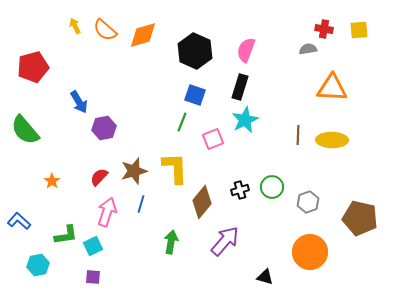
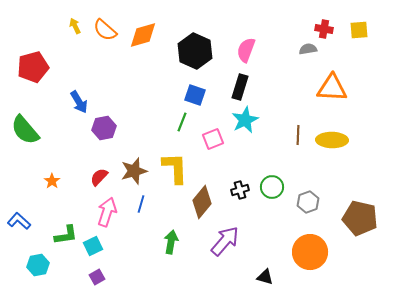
purple square: moved 4 px right; rotated 35 degrees counterclockwise
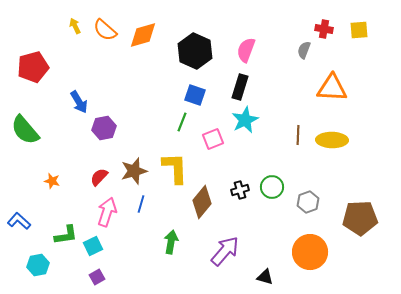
gray semicircle: moved 4 px left, 1 px down; rotated 60 degrees counterclockwise
orange star: rotated 21 degrees counterclockwise
brown pentagon: rotated 16 degrees counterclockwise
purple arrow: moved 10 px down
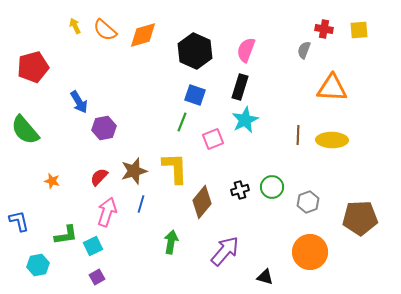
blue L-shape: rotated 35 degrees clockwise
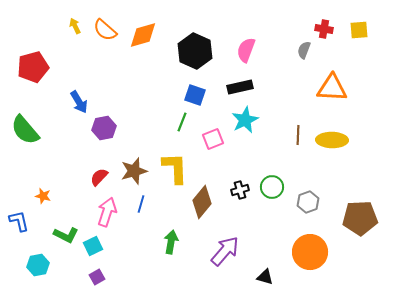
black rectangle: rotated 60 degrees clockwise
orange star: moved 9 px left, 15 px down
green L-shape: rotated 35 degrees clockwise
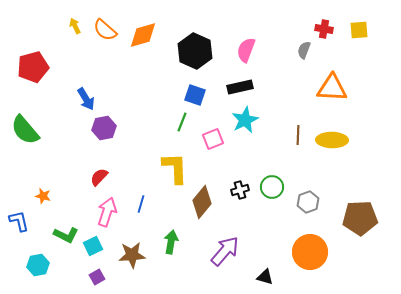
blue arrow: moved 7 px right, 3 px up
brown star: moved 2 px left, 84 px down; rotated 12 degrees clockwise
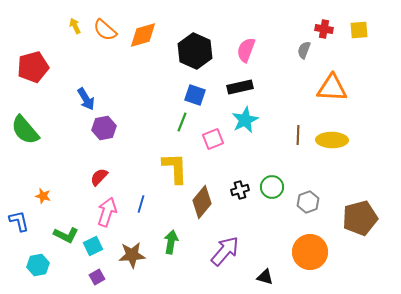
brown pentagon: rotated 12 degrees counterclockwise
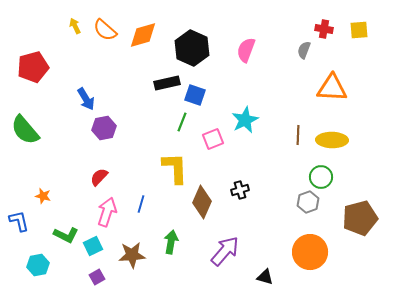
black hexagon: moved 3 px left, 3 px up
black rectangle: moved 73 px left, 4 px up
green circle: moved 49 px right, 10 px up
brown diamond: rotated 16 degrees counterclockwise
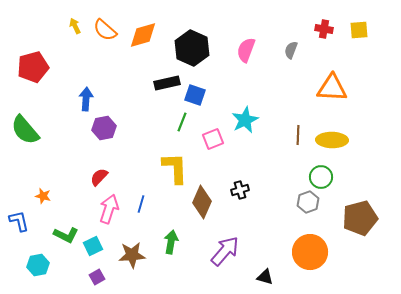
gray semicircle: moved 13 px left
blue arrow: rotated 145 degrees counterclockwise
pink arrow: moved 2 px right, 3 px up
